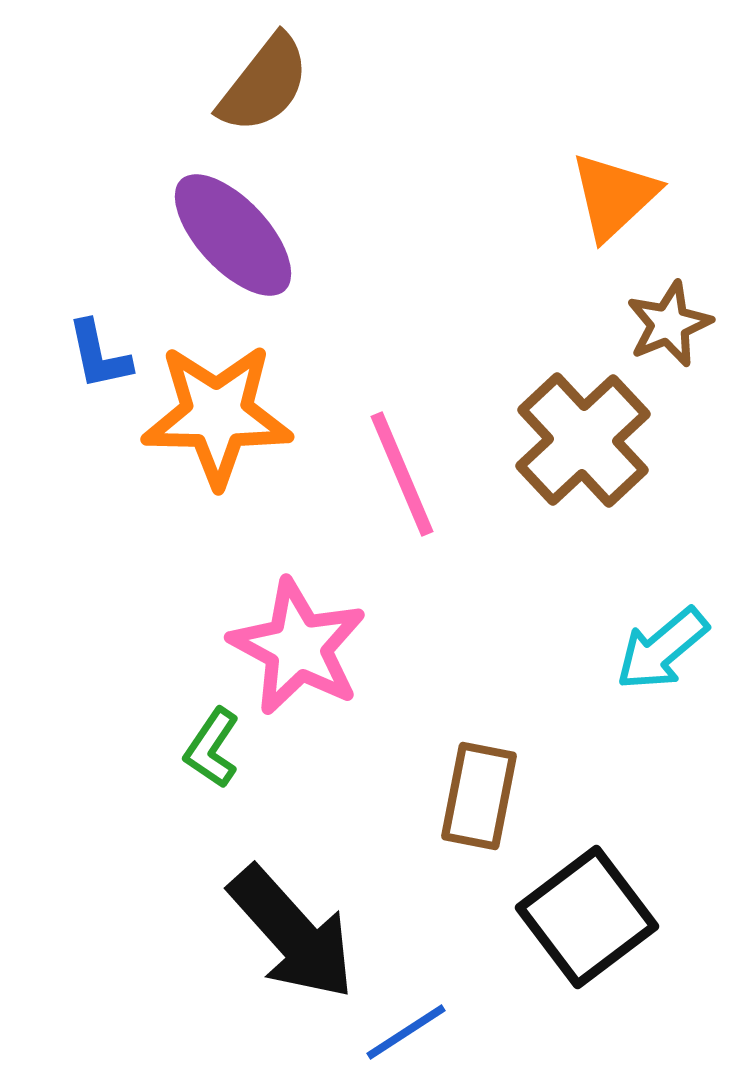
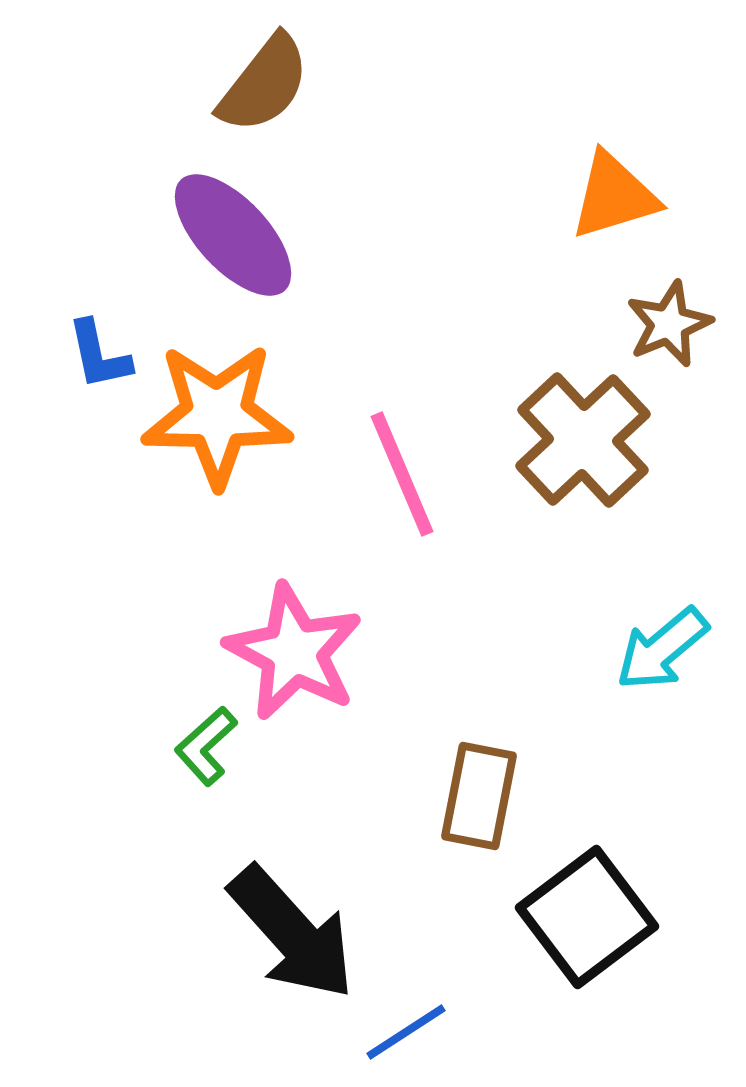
orange triangle: rotated 26 degrees clockwise
pink star: moved 4 px left, 5 px down
green L-shape: moved 6 px left, 2 px up; rotated 14 degrees clockwise
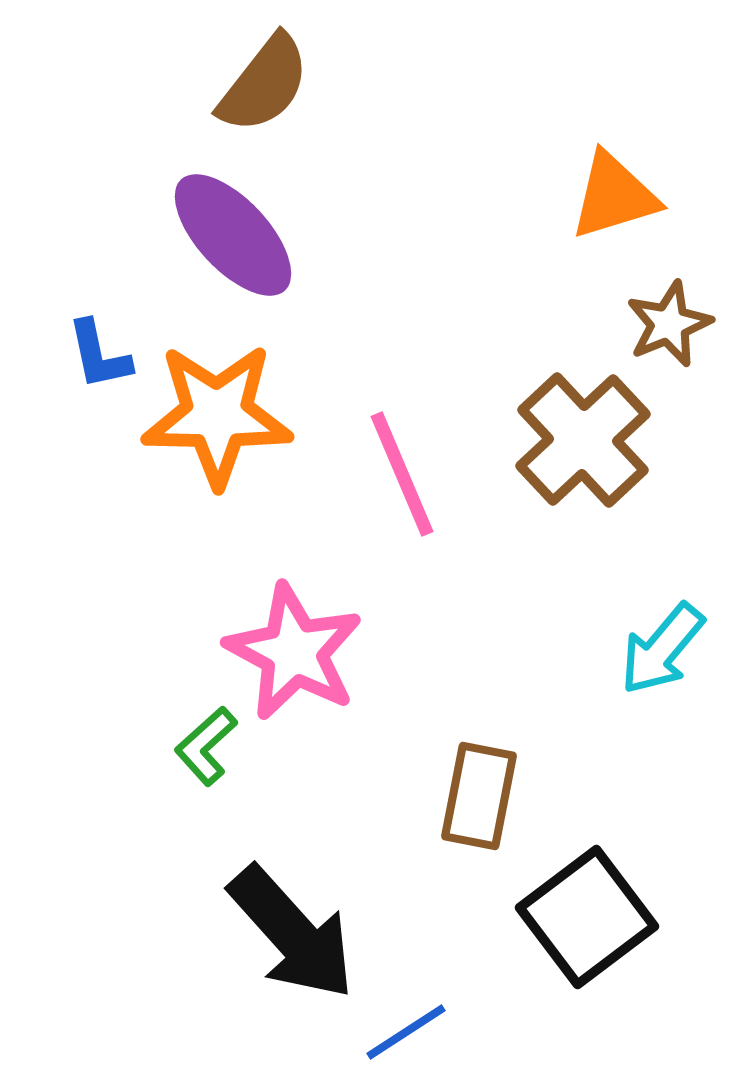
cyan arrow: rotated 10 degrees counterclockwise
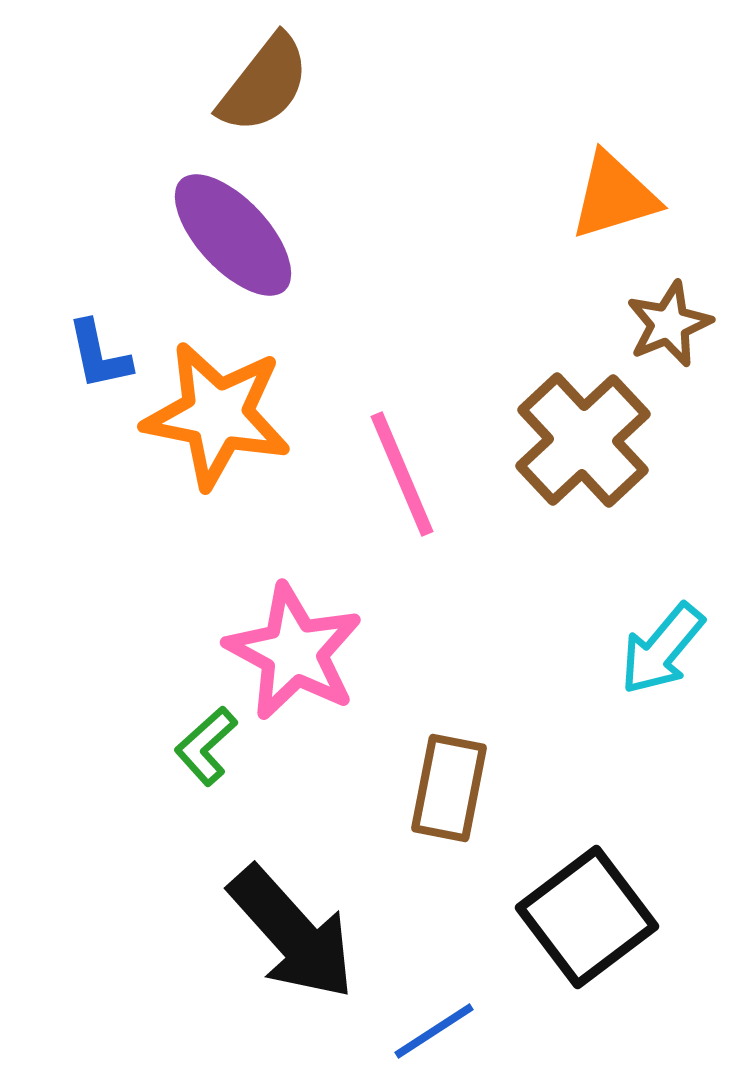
orange star: rotated 10 degrees clockwise
brown rectangle: moved 30 px left, 8 px up
blue line: moved 28 px right, 1 px up
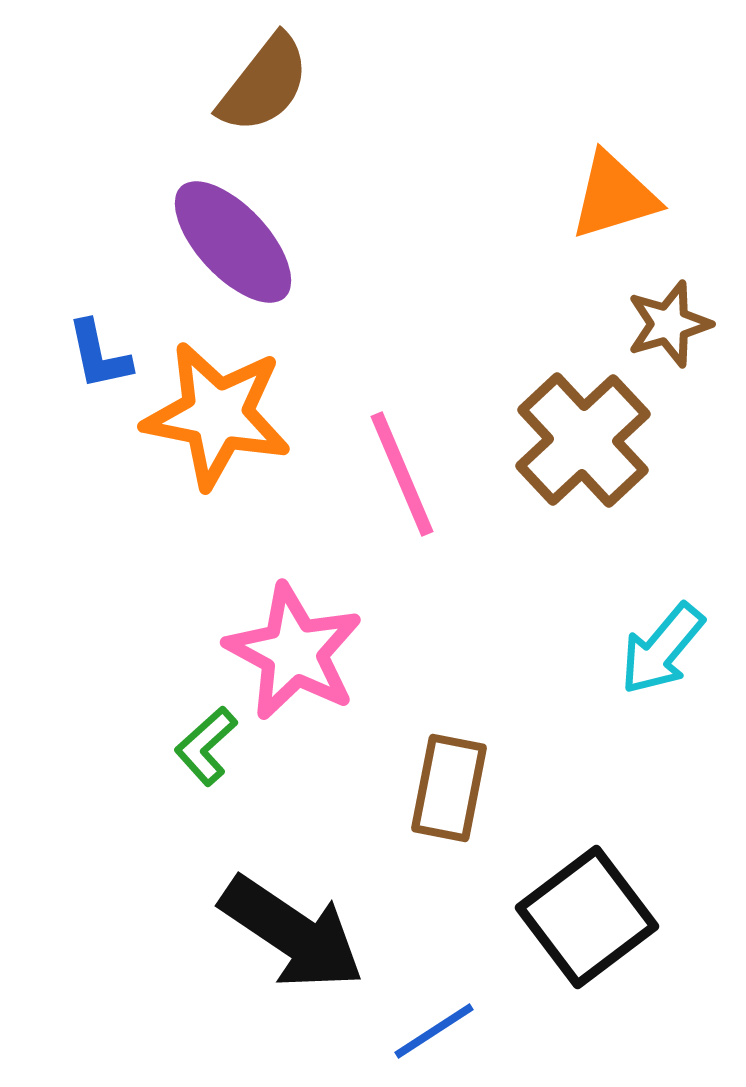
purple ellipse: moved 7 px down
brown star: rotated 6 degrees clockwise
black arrow: rotated 14 degrees counterclockwise
